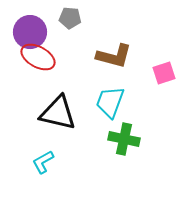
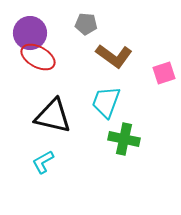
gray pentagon: moved 16 px right, 6 px down
purple circle: moved 1 px down
brown L-shape: rotated 21 degrees clockwise
cyan trapezoid: moved 4 px left
black triangle: moved 5 px left, 3 px down
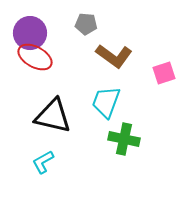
red ellipse: moved 3 px left
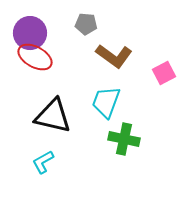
pink square: rotated 10 degrees counterclockwise
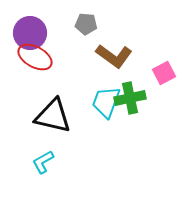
green cross: moved 6 px right, 41 px up; rotated 24 degrees counterclockwise
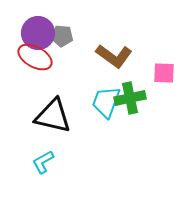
gray pentagon: moved 24 px left, 12 px down
purple circle: moved 8 px right
pink square: rotated 30 degrees clockwise
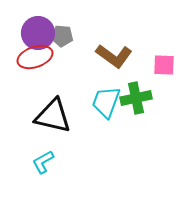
red ellipse: rotated 48 degrees counterclockwise
pink square: moved 8 px up
green cross: moved 6 px right
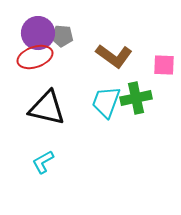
black triangle: moved 6 px left, 8 px up
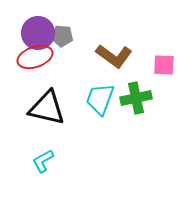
cyan trapezoid: moved 6 px left, 3 px up
cyan L-shape: moved 1 px up
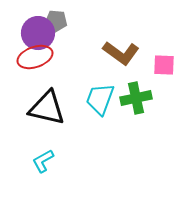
gray pentagon: moved 6 px left, 15 px up
brown L-shape: moved 7 px right, 3 px up
